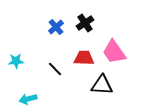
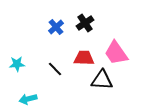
pink trapezoid: moved 2 px right, 1 px down
cyan star: moved 1 px right, 3 px down
black triangle: moved 5 px up
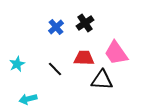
cyan star: rotated 21 degrees counterclockwise
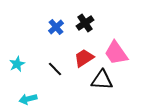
red trapezoid: rotated 35 degrees counterclockwise
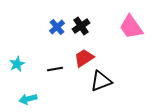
black cross: moved 4 px left, 3 px down
blue cross: moved 1 px right
pink trapezoid: moved 15 px right, 26 px up
black line: rotated 56 degrees counterclockwise
black triangle: moved 1 px left, 1 px down; rotated 25 degrees counterclockwise
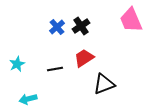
pink trapezoid: moved 7 px up; rotated 12 degrees clockwise
black triangle: moved 3 px right, 3 px down
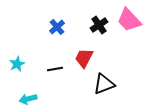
pink trapezoid: moved 2 px left; rotated 20 degrees counterclockwise
black cross: moved 18 px right, 1 px up
red trapezoid: rotated 30 degrees counterclockwise
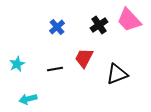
black triangle: moved 13 px right, 10 px up
